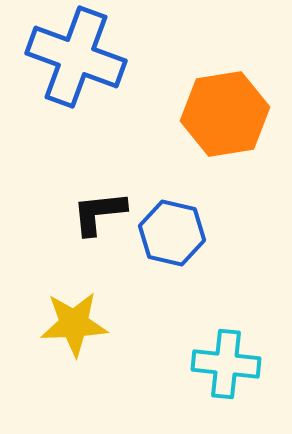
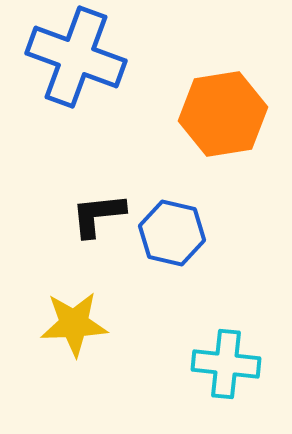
orange hexagon: moved 2 px left
black L-shape: moved 1 px left, 2 px down
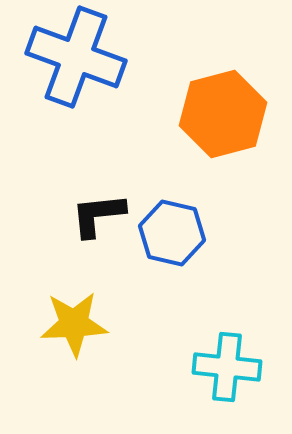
orange hexagon: rotated 6 degrees counterclockwise
cyan cross: moved 1 px right, 3 px down
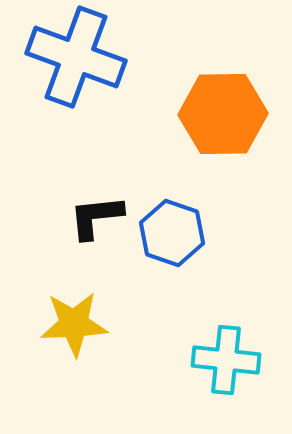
orange hexagon: rotated 14 degrees clockwise
black L-shape: moved 2 px left, 2 px down
blue hexagon: rotated 6 degrees clockwise
cyan cross: moved 1 px left, 7 px up
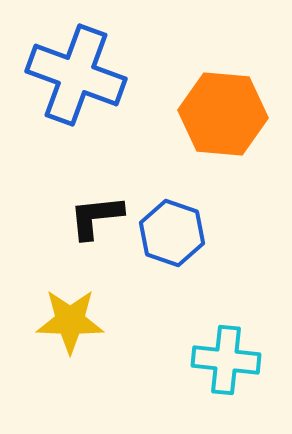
blue cross: moved 18 px down
orange hexagon: rotated 6 degrees clockwise
yellow star: moved 4 px left, 3 px up; rotated 4 degrees clockwise
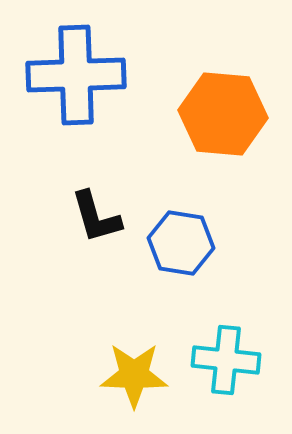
blue cross: rotated 22 degrees counterclockwise
black L-shape: rotated 100 degrees counterclockwise
blue hexagon: moved 9 px right, 10 px down; rotated 10 degrees counterclockwise
yellow star: moved 64 px right, 54 px down
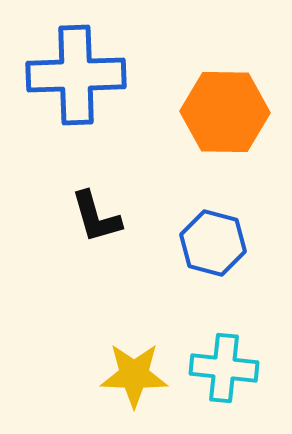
orange hexagon: moved 2 px right, 2 px up; rotated 4 degrees counterclockwise
blue hexagon: moved 32 px right; rotated 6 degrees clockwise
cyan cross: moved 2 px left, 8 px down
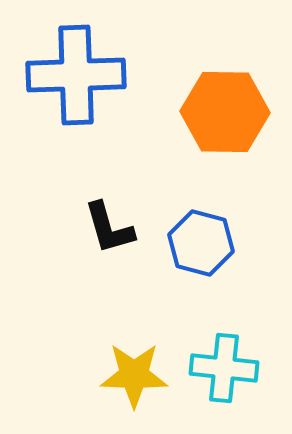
black L-shape: moved 13 px right, 11 px down
blue hexagon: moved 12 px left
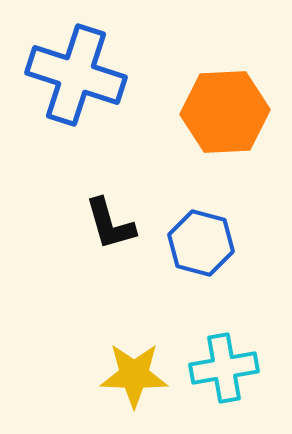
blue cross: rotated 20 degrees clockwise
orange hexagon: rotated 4 degrees counterclockwise
black L-shape: moved 1 px right, 4 px up
cyan cross: rotated 16 degrees counterclockwise
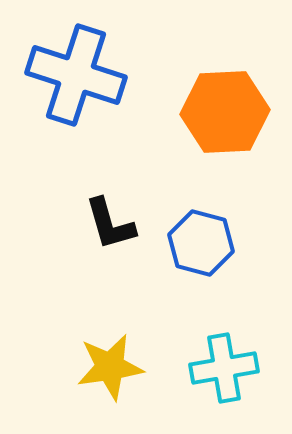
yellow star: moved 24 px left, 8 px up; rotated 10 degrees counterclockwise
